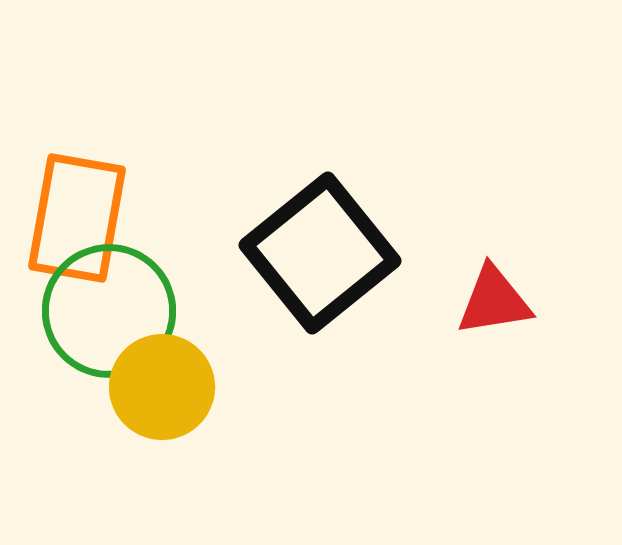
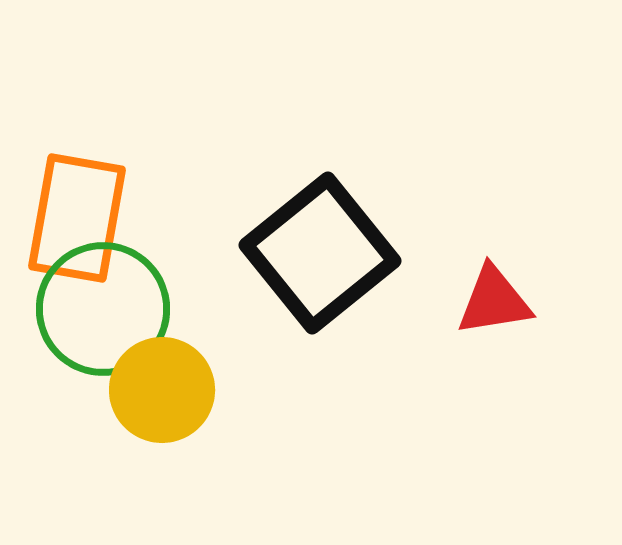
green circle: moved 6 px left, 2 px up
yellow circle: moved 3 px down
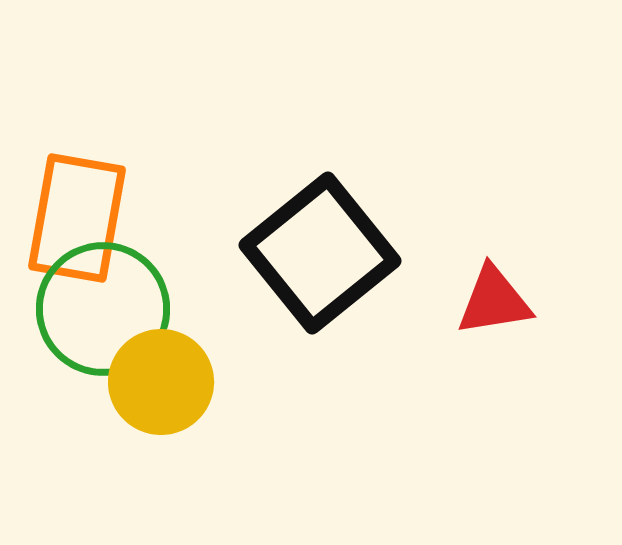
yellow circle: moved 1 px left, 8 px up
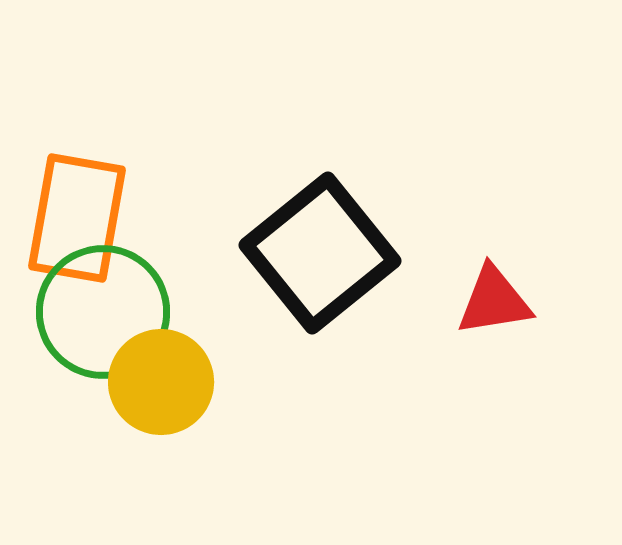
green circle: moved 3 px down
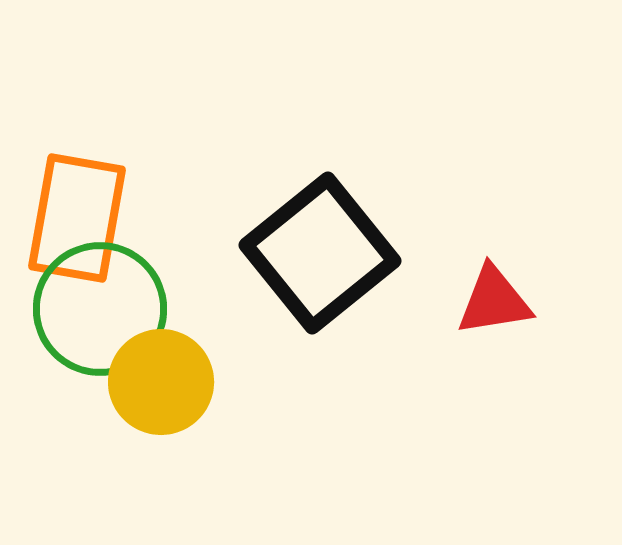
green circle: moved 3 px left, 3 px up
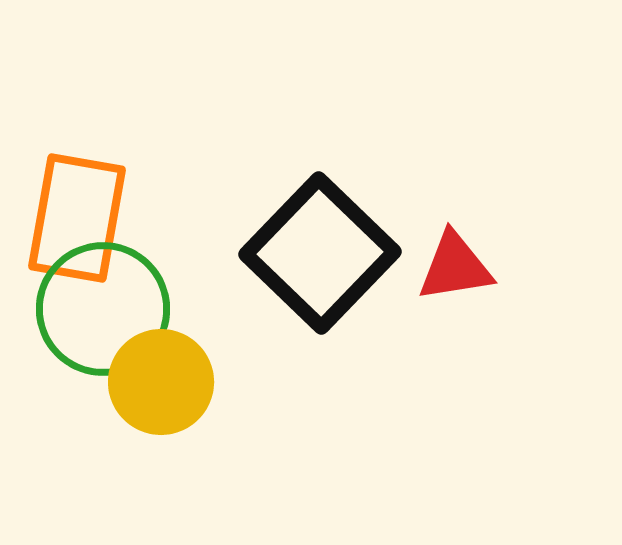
black square: rotated 7 degrees counterclockwise
red triangle: moved 39 px left, 34 px up
green circle: moved 3 px right
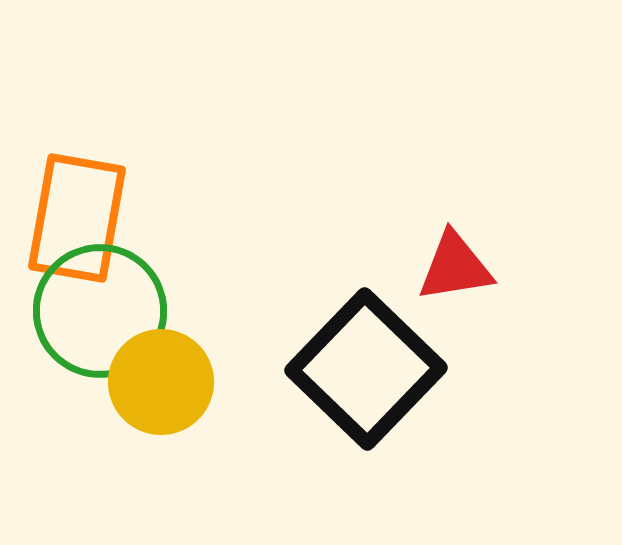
black square: moved 46 px right, 116 px down
green circle: moved 3 px left, 2 px down
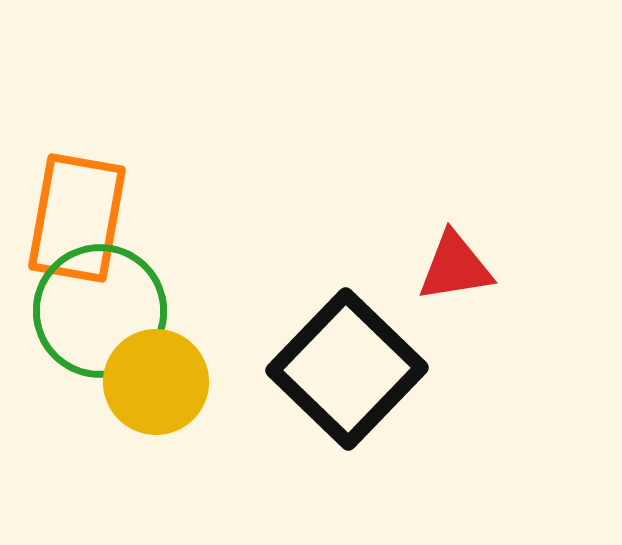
black square: moved 19 px left
yellow circle: moved 5 px left
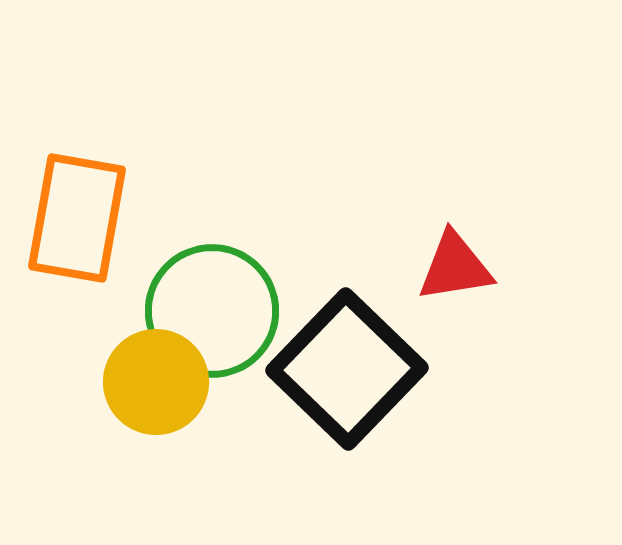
green circle: moved 112 px right
